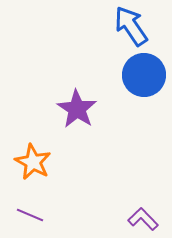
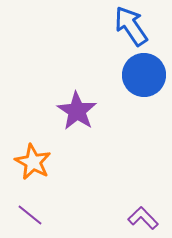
purple star: moved 2 px down
purple line: rotated 16 degrees clockwise
purple L-shape: moved 1 px up
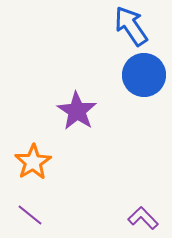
orange star: rotated 12 degrees clockwise
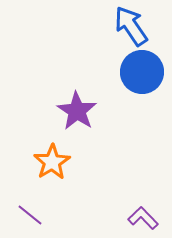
blue circle: moved 2 px left, 3 px up
orange star: moved 19 px right
